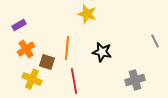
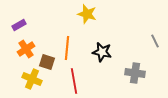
gray cross: moved 7 px up; rotated 24 degrees clockwise
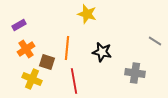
gray line: rotated 32 degrees counterclockwise
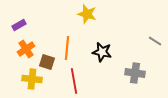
yellow cross: rotated 18 degrees counterclockwise
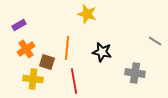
yellow cross: moved 1 px right
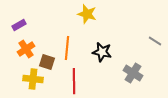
gray cross: moved 2 px left; rotated 24 degrees clockwise
red line: rotated 10 degrees clockwise
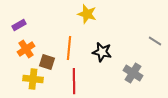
orange line: moved 2 px right
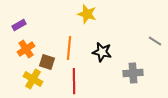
gray cross: rotated 36 degrees counterclockwise
yellow cross: rotated 24 degrees clockwise
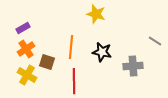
yellow star: moved 9 px right
purple rectangle: moved 4 px right, 3 px down
orange line: moved 2 px right, 1 px up
gray cross: moved 7 px up
yellow cross: moved 6 px left, 4 px up
